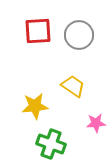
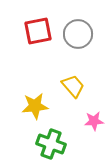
red square: rotated 8 degrees counterclockwise
gray circle: moved 1 px left, 1 px up
yellow trapezoid: rotated 15 degrees clockwise
pink star: moved 2 px left, 2 px up
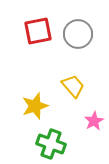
yellow star: rotated 12 degrees counterclockwise
pink star: rotated 24 degrees counterclockwise
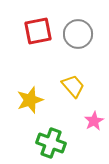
yellow star: moved 5 px left, 6 px up
green cross: moved 1 px up
